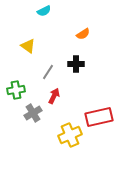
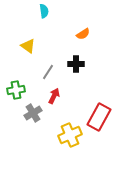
cyan semicircle: rotated 72 degrees counterclockwise
red rectangle: rotated 48 degrees counterclockwise
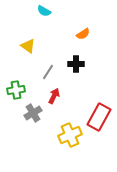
cyan semicircle: rotated 128 degrees clockwise
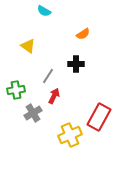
gray line: moved 4 px down
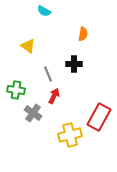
orange semicircle: rotated 48 degrees counterclockwise
black cross: moved 2 px left
gray line: moved 2 px up; rotated 56 degrees counterclockwise
green cross: rotated 18 degrees clockwise
gray cross: rotated 24 degrees counterclockwise
yellow cross: rotated 10 degrees clockwise
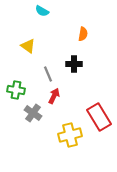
cyan semicircle: moved 2 px left
red rectangle: rotated 60 degrees counterclockwise
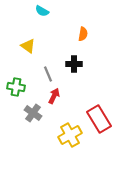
green cross: moved 3 px up
red rectangle: moved 2 px down
yellow cross: rotated 15 degrees counterclockwise
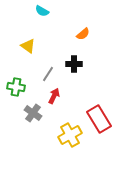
orange semicircle: rotated 40 degrees clockwise
gray line: rotated 56 degrees clockwise
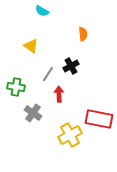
orange semicircle: rotated 56 degrees counterclockwise
yellow triangle: moved 3 px right
black cross: moved 3 px left, 2 px down; rotated 28 degrees counterclockwise
red arrow: moved 5 px right, 2 px up; rotated 28 degrees counterclockwise
red rectangle: rotated 48 degrees counterclockwise
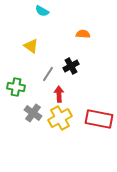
orange semicircle: rotated 80 degrees counterclockwise
yellow cross: moved 10 px left, 17 px up
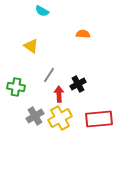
black cross: moved 7 px right, 18 px down
gray line: moved 1 px right, 1 px down
gray cross: moved 2 px right, 3 px down; rotated 24 degrees clockwise
red rectangle: rotated 16 degrees counterclockwise
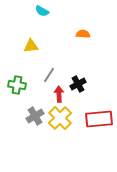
yellow triangle: rotated 42 degrees counterclockwise
green cross: moved 1 px right, 2 px up
yellow cross: rotated 15 degrees counterclockwise
